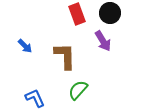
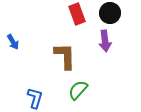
purple arrow: moved 2 px right; rotated 25 degrees clockwise
blue arrow: moved 12 px left, 4 px up; rotated 14 degrees clockwise
blue L-shape: rotated 40 degrees clockwise
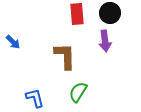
red rectangle: rotated 15 degrees clockwise
blue arrow: rotated 14 degrees counterclockwise
green semicircle: moved 2 px down; rotated 10 degrees counterclockwise
blue L-shape: rotated 30 degrees counterclockwise
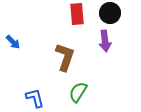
brown L-shape: moved 1 px down; rotated 20 degrees clockwise
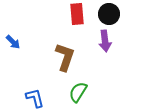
black circle: moved 1 px left, 1 px down
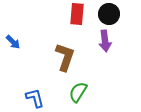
red rectangle: rotated 10 degrees clockwise
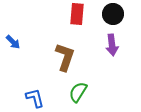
black circle: moved 4 px right
purple arrow: moved 7 px right, 4 px down
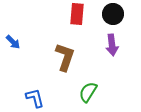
green semicircle: moved 10 px right
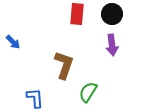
black circle: moved 1 px left
brown L-shape: moved 1 px left, 8 px down
blue L-shape: rotated 10 degrees clockwise
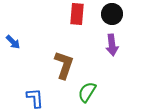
green semicircle: moved 1 px left
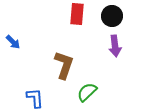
black circle: moved 2 px down
purple arrow: moved 3 px right, 1 px down
green semicircle: rotated 15 degrees clockwise
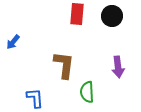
blue arrow: rotated 84 degrees clockwise
purple arrow: moved 3 px right, 21 px down
brown L-shape: rotated 12 degrees counterclockwise
green semicircle: rotated 50 degrees counterclockwise
